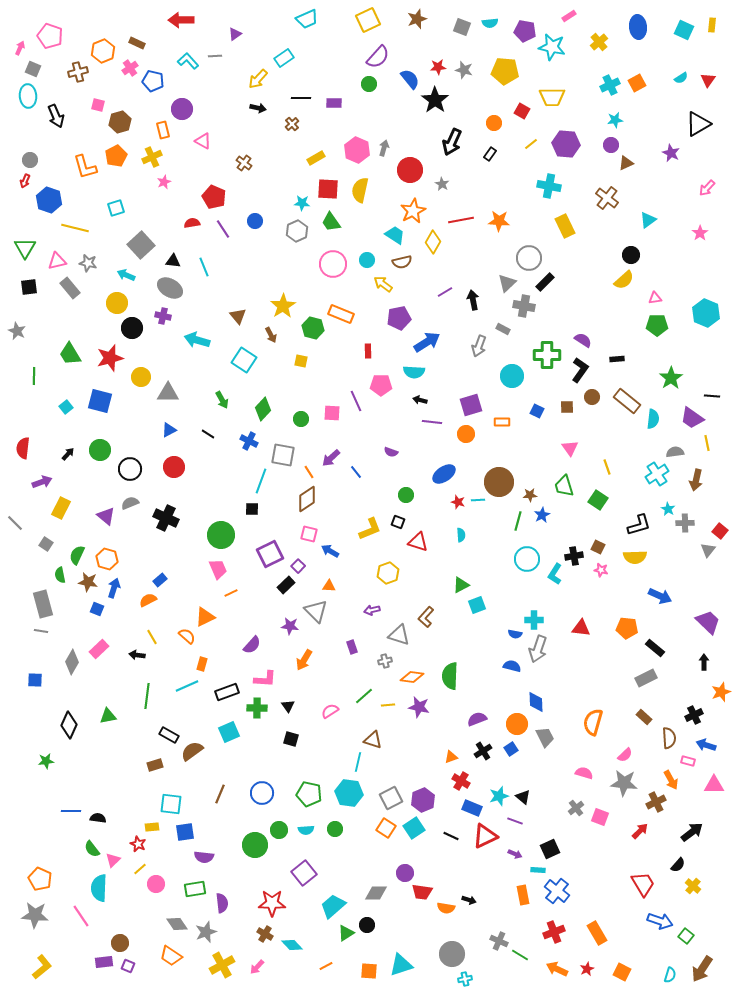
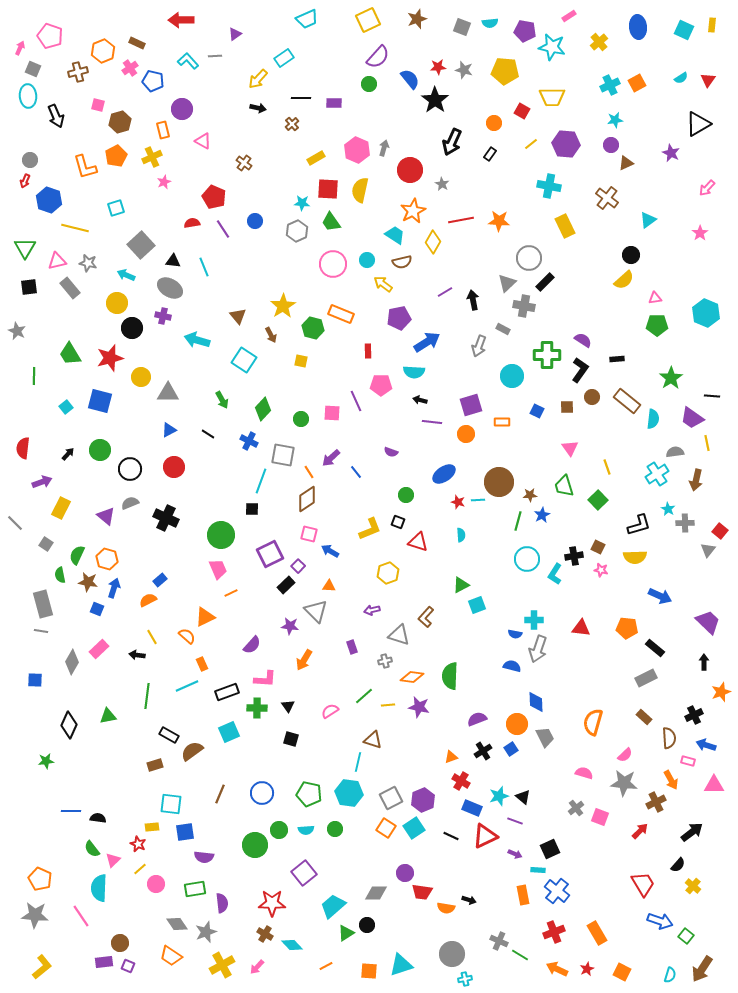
green square at (598, 500): rotated 12 degrees clockwise
orange rectangle at (202, 664): rotated 40 degrees counterclockwise
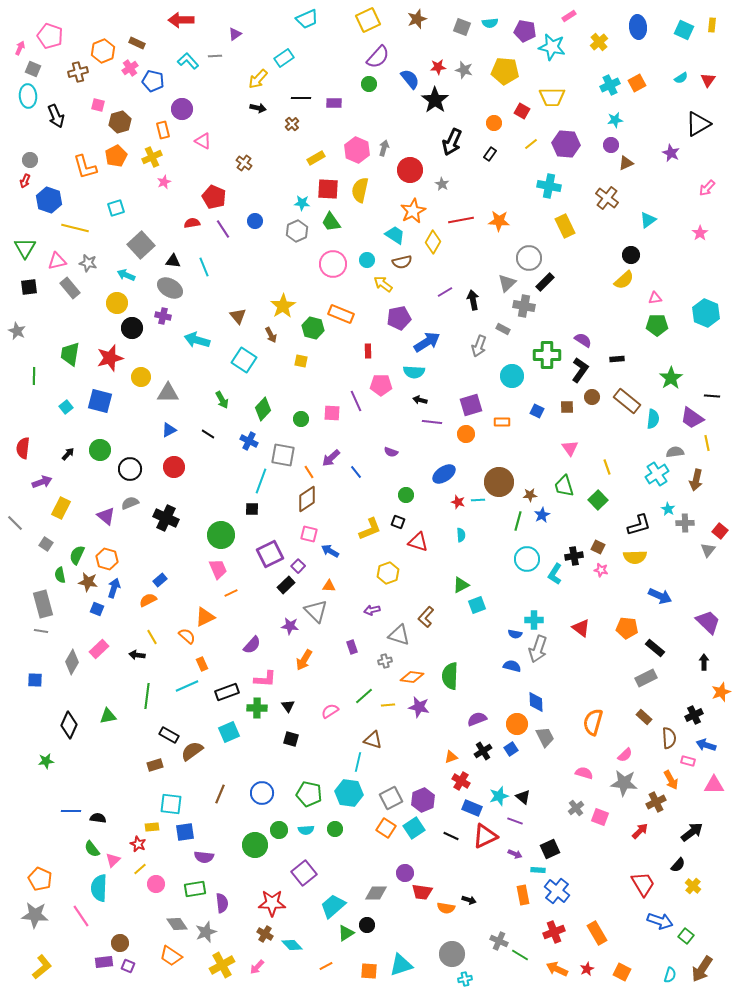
green trapezoid at (70, 354): rotated 40 degrees clockwise
red triangle at (581, 628): rotated 30 degrees clockwise
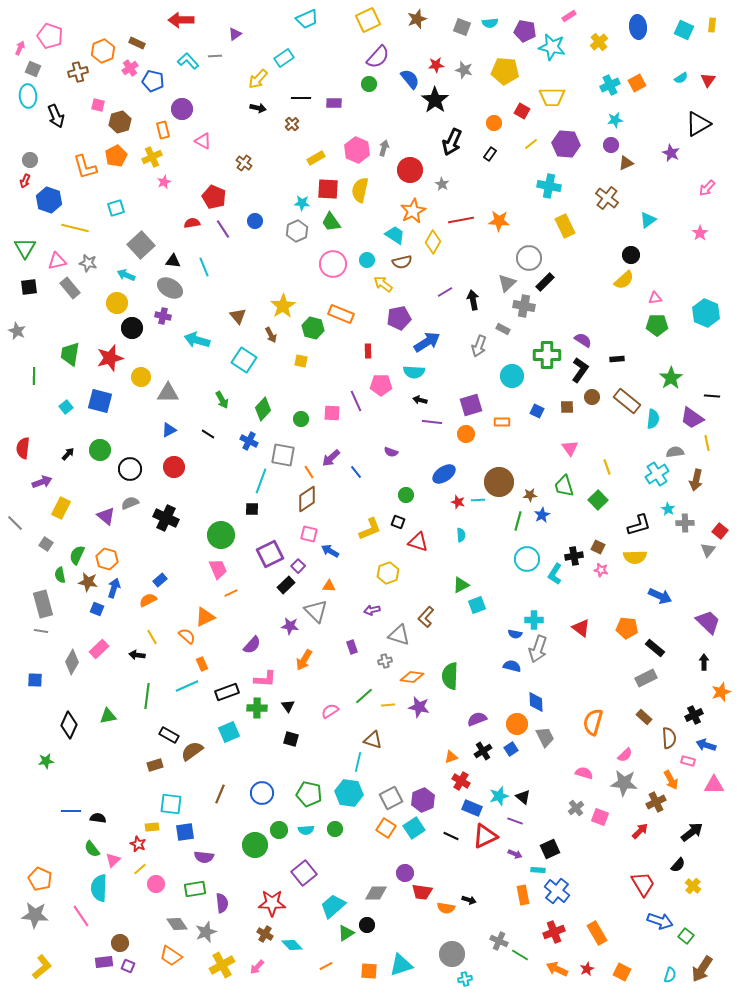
red star at (438, 67): moved 2 px left, 2 px up
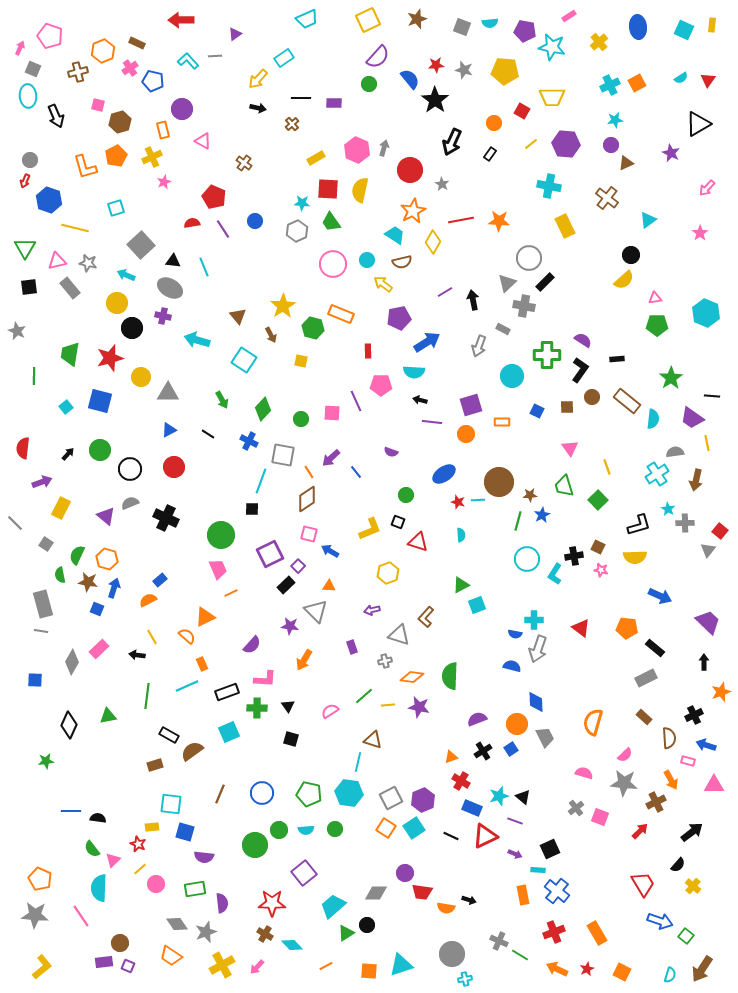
blue square at (185, 832): rotated 24 degrees clockwise
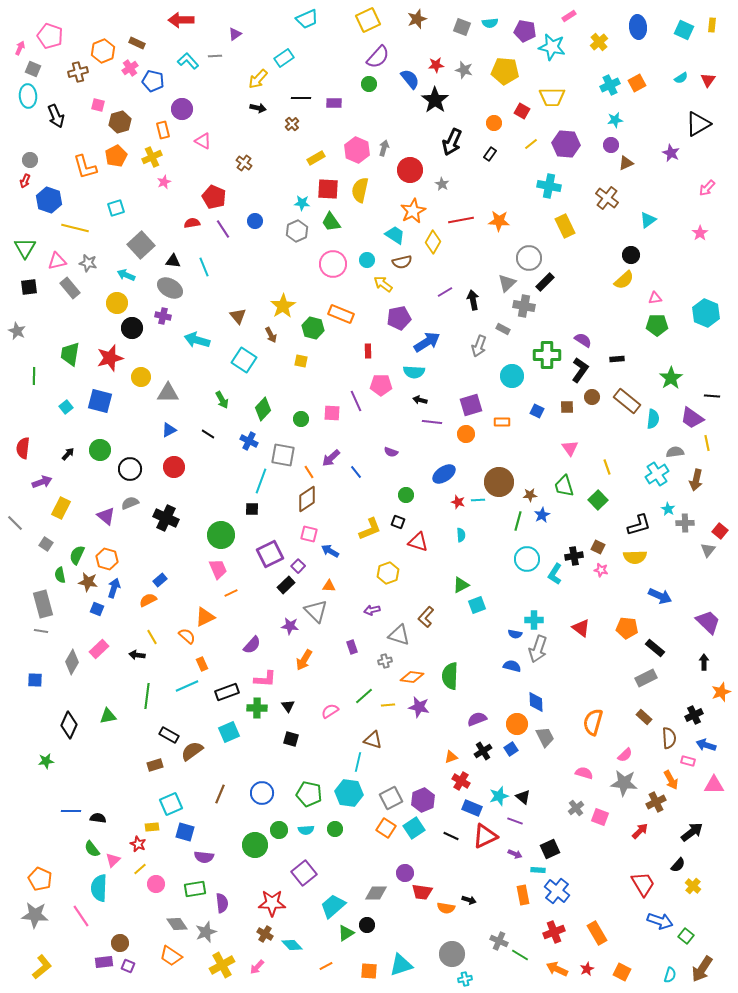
cyan square at (171, 804): rotated 30 degrees counterclockwise
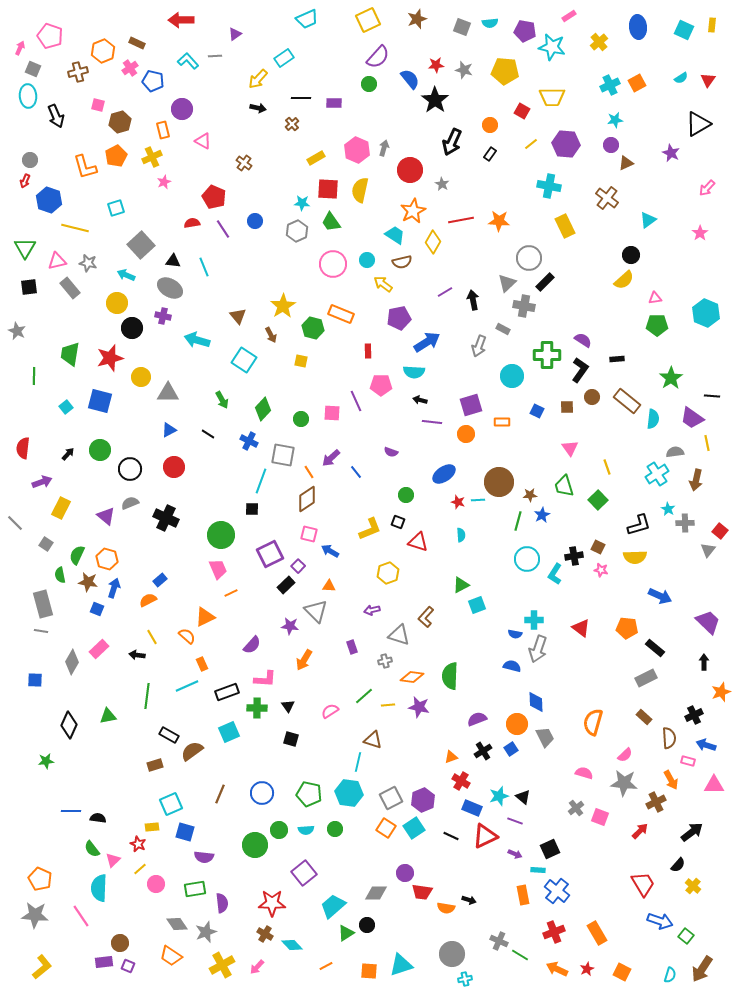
orange circle at (494, 123): moved 4 px left, 2 px down
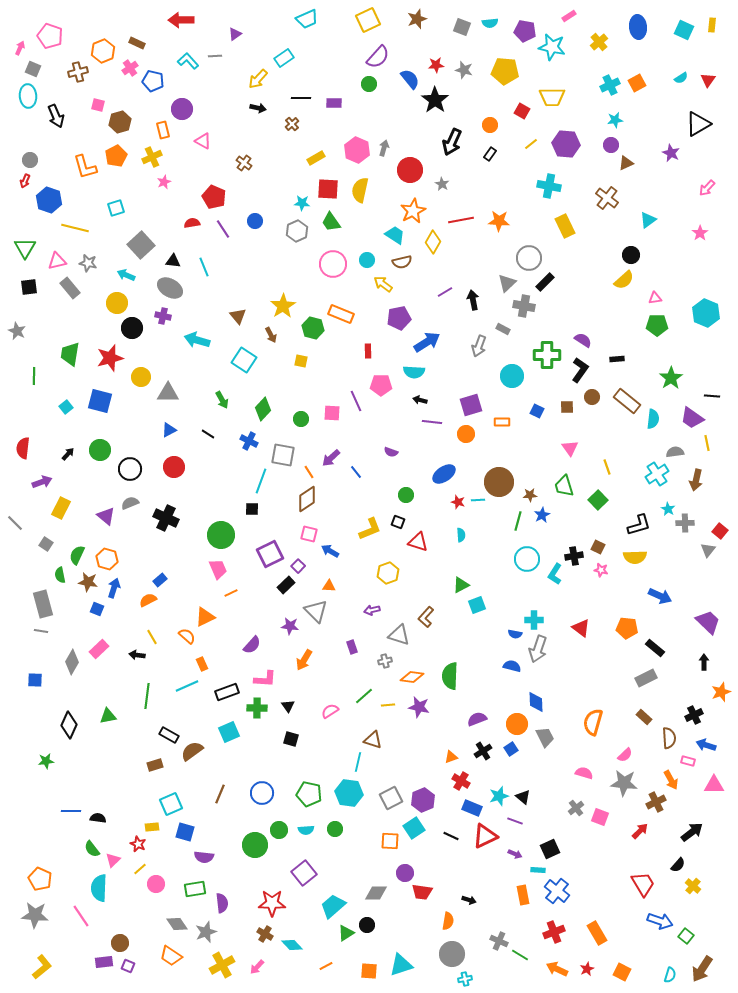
orange square at (386, 828): moved 4 px right, 13 px down; rotated 30 degrees counterclockwise
orange semicircle at (446, 908): moved 2 px right, 13 px down; rotated 90 degrees counterclockwise
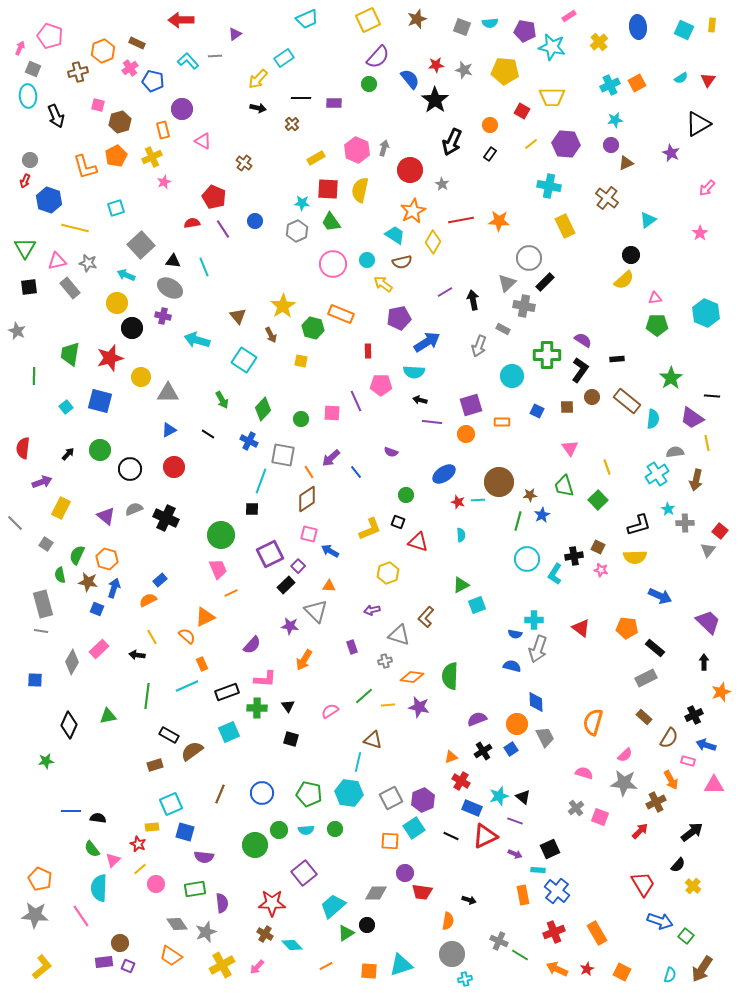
gray semicircle at (130, 503): moved 4 px right, 6 px down
brown semicircle at (669, 738): rotated 35 degrees clockwise
